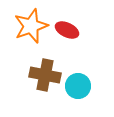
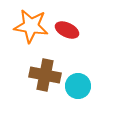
orange star: rotated 28 degrees clockwise
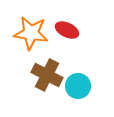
orange star: moved 7 px down
brown cross: moved 2 px right; rotated 16 degrees clockwise
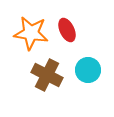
red ellipse: rotated 40 degrees clockwise
cyan circle: moved 10 px right, 16 px up
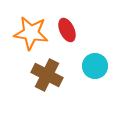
cyan circle: moved 7 px right, 4 px up
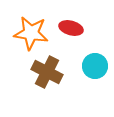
red ellipse: moved 4 px right, 2 px up; rotated 50 degrees counterclockwise
brown cross: moved 3 px up
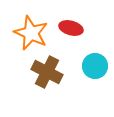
orange star: rotated 16 degrees clockwise
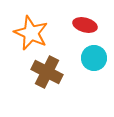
red ellipse: moved 14 px right, 3 px up
cyan circle: moved 1 px left, 8 px up
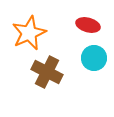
red ellipse: moved 3 px right
orange star: moved 2 px left; rotated 24 degrees clockwise
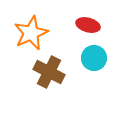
orange star: moved 2 px right
brown cross: moved 2 px right
